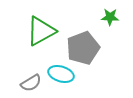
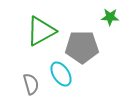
gray pentagon: moved 1 px left, 1 px up; rotated 20 degrees clockwise
cyan ellipse: rotated 40 degrees clockwise
gray semicircle: moved 1 px down; rotated 75 degrees counterclockwise
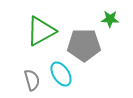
green star: moved 2 px down
gray pentagon: moved 2 px right, 2 px up
gray semicircle: moved 1 px right, 4 px up
